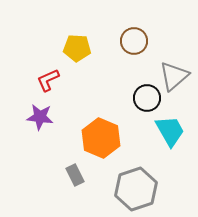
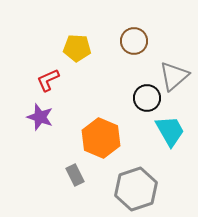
purple star: rotated 12 degrees clockwise
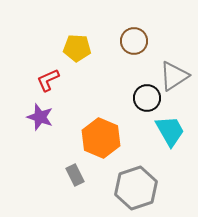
gray triangle: rotated 8 degrees clockwise
gray hexagon: moved 1 px up
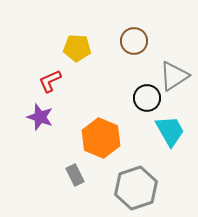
red L-shape: moved 2 px right, 1 px down
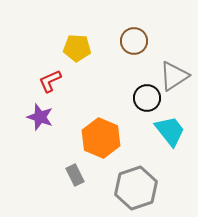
cyan trapezoid: rotated 8 degrees counterclockwise
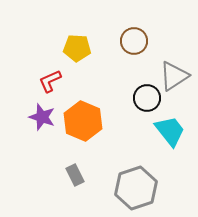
purple star: moved 2 px right
orange hexagon: moved 18 px left, 17 px up
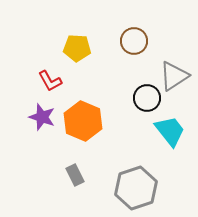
red L-shape: rotated 95 degrees counterclockwise
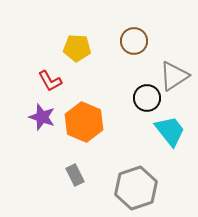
orange hexagon: moved 1 px right, 1 px down
